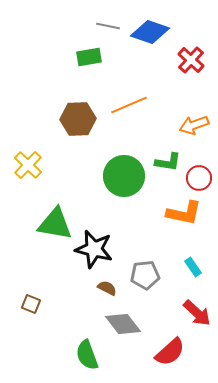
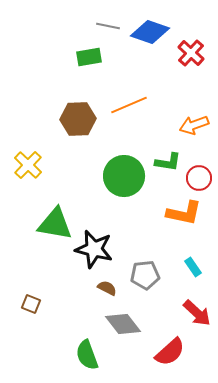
red cross: moved 7 px up
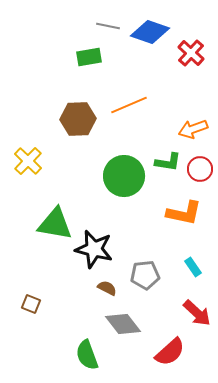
orange arrow: moved 1 px left, 4 px down
yellow cross: moved 4 px up
red circle: moved 1 px right, 9 px up
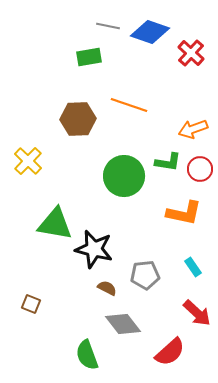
orange line: rotated 42 degrees clockwise
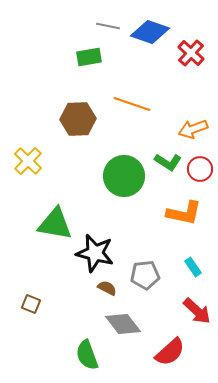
orange line: moved 3 px right, 1 px up
green L-shape: rotated 24 degrees clockwise
black star: moved 1 px right, 4 px down
red arrow: moved 2 px up
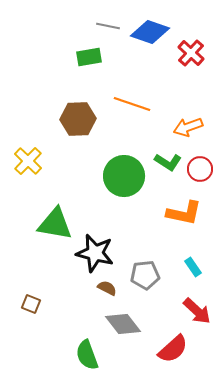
orange arrow: moved 5 px left, 2 px up
red semicircle: moved 3 px right, 3 px up
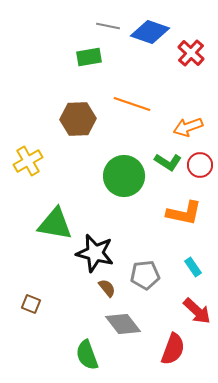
yellow cross: rotated 16 degrees clockwise
red circle: moved 4 px up
brown semicircle: rotated 24 degrees clockwise
red semicircle: rotated 28 degrees counterclockwise
